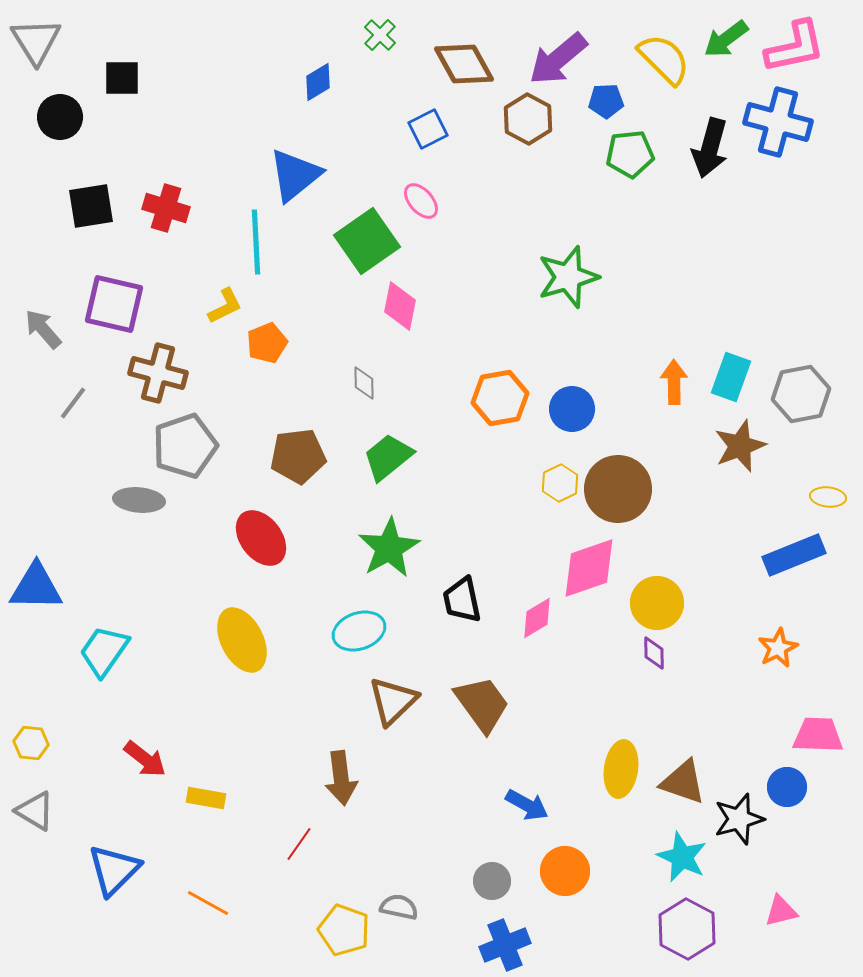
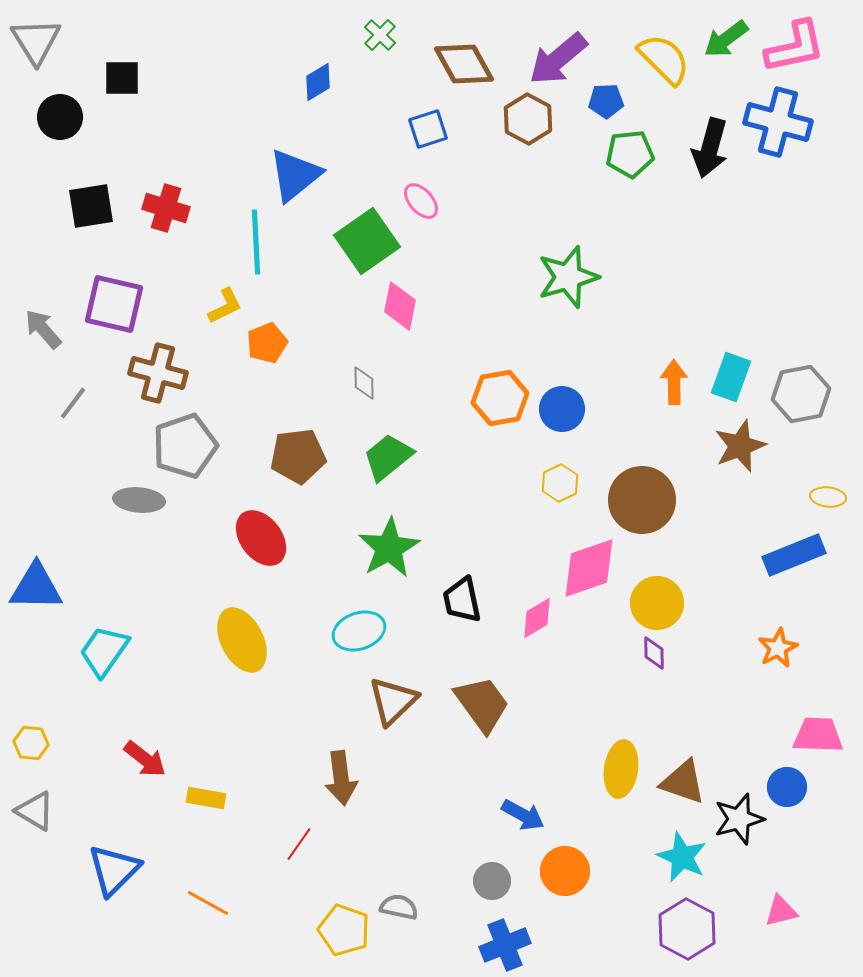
blue square at (428, 129): rotated 9 degrees clockwise
blue circle at (572, 409): moved 10 px left
brown circle at (618, 489): moved 24 px right, 11 px down
blue arrow at (527, 805): moved 4 px left, 10 px down
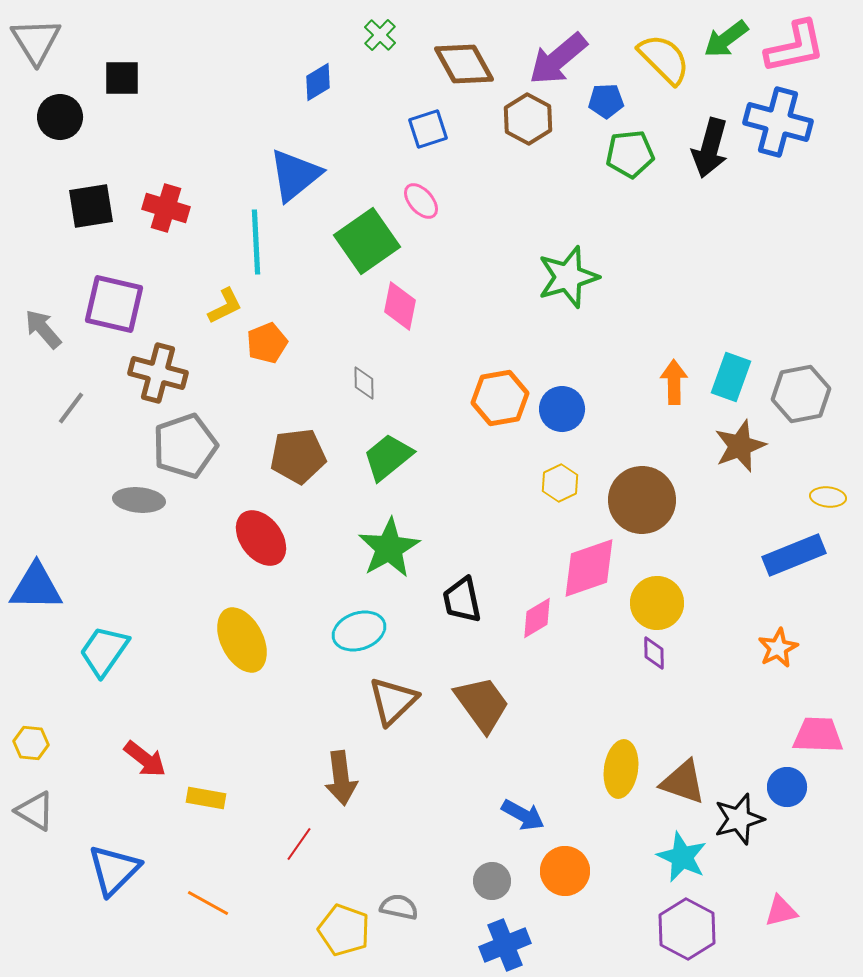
gray line at (73, 403): moved 2 px left, 5 px down
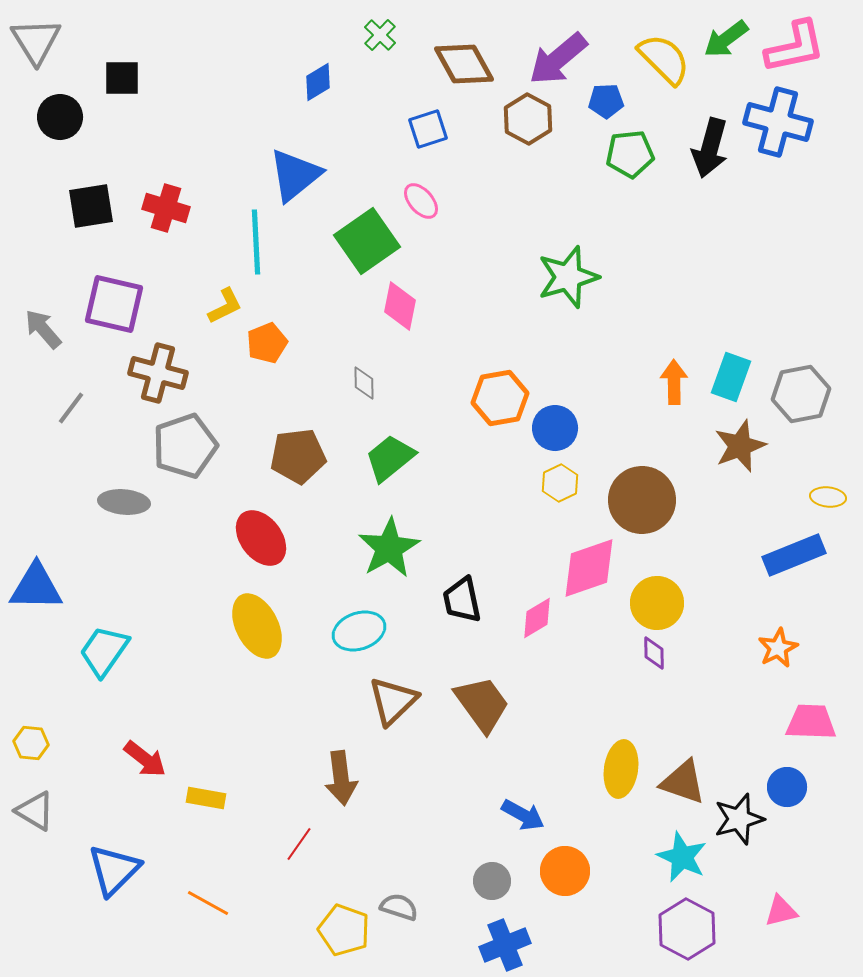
blue circle at (562, 409): moved 7 px left, 19 px down
green trapezoid at (388, 457): moved 2 px right, 1 px down
gray ellipse at (139, 500): moved 15 px left, 2 px down
yellow ellipse at (242, 640): moved 15 px right, 14 px up
pink trapezoid at (818, 735): moved 7 px left, 13 px up
gray semicircle at (399, 907): rotated 6 degrees clockwise
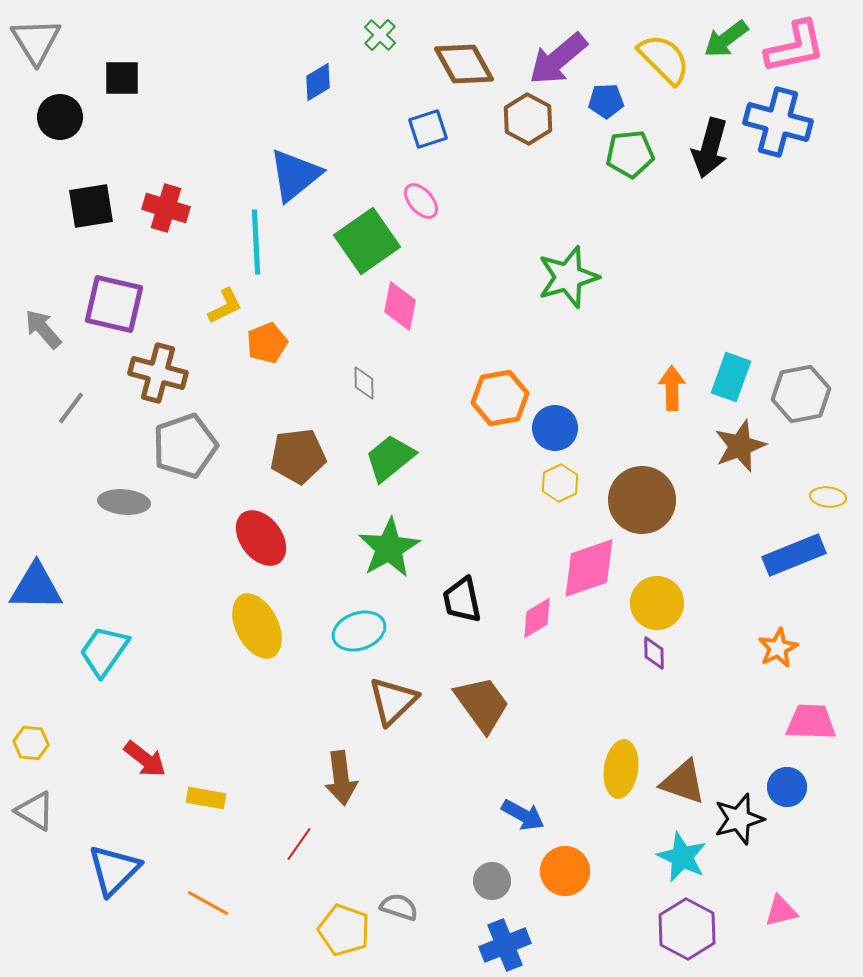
orange arrow at (674, 382): moved 2 px left, 6 px down
